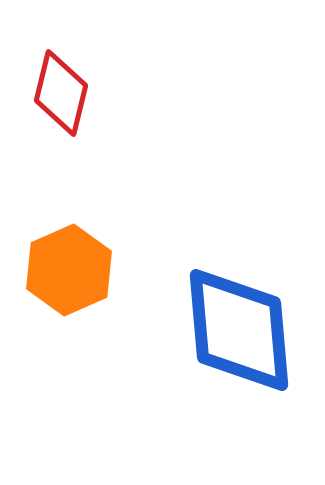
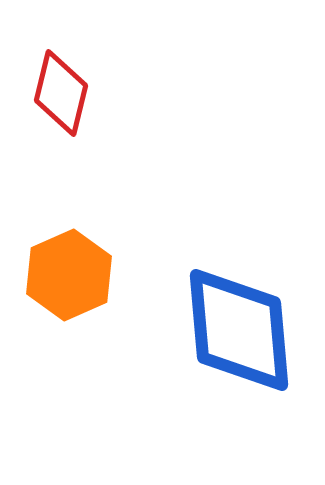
orange hexagon: moved 5 px down
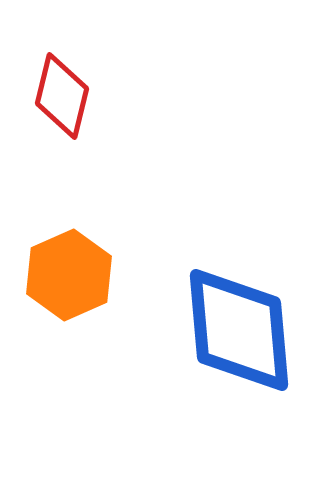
red diamond: moved 1 px right, 3 px down
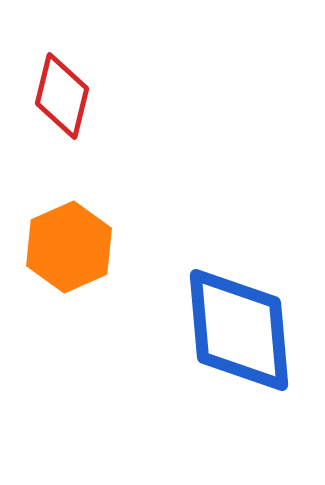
orange hexagon: moved 28 px up
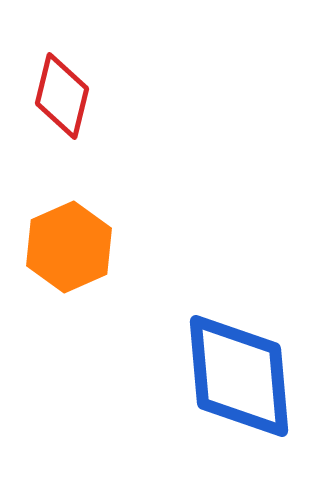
blue diamond: moved 46 px down
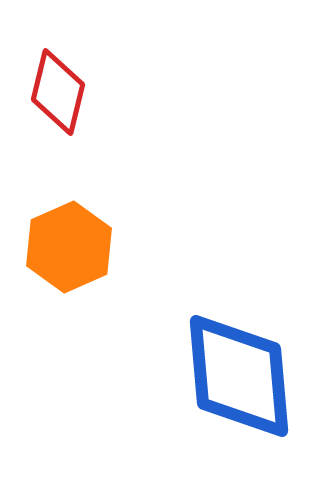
red diamond: moved 4 px left, 4 px up
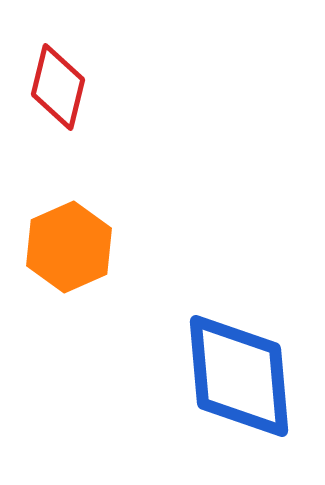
red diamond: moved 5 px up
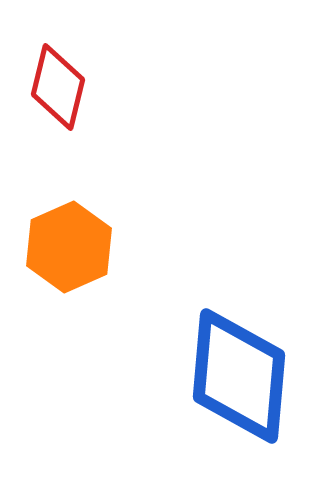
blue diamond: rotated 10 degrees clockwise
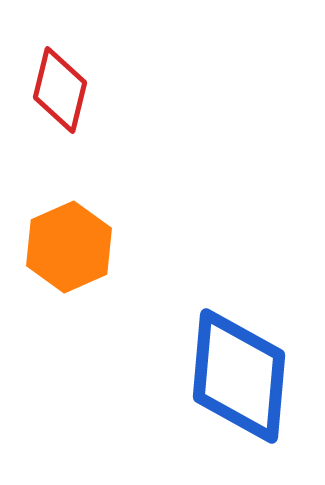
red diamond: moved 2 px right, 3 px down
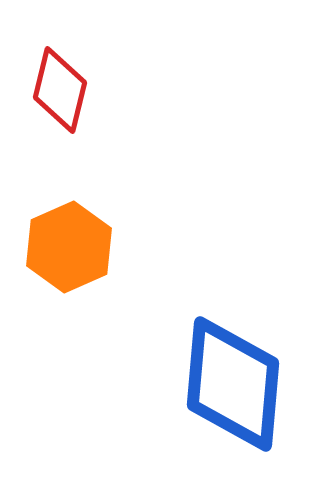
blue diamond: moved 6 px left, 8 px down
